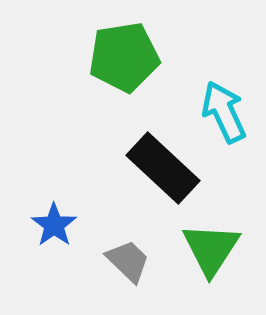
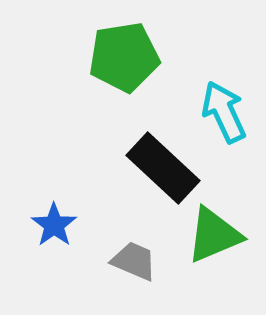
green triangle: moved 3 px right, 14 px up; rotated 34 degrees clockwise
gray trapezoid: moved 6 px right; rotated 21 degrees counterclockwise
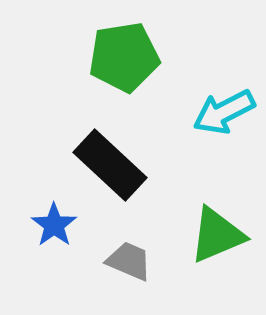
cyan arrow: rotated 92 degrees counterclockwise
black rectangle: moved 53 px left, 3 px up
green triangle: moved 3 px right
gray trapezoid: moved 5 px left
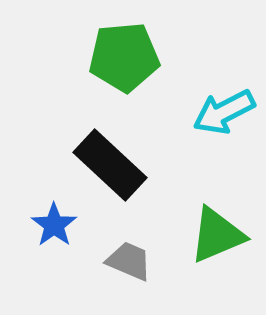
green pentagon: rotated 4 degrees clockwise
